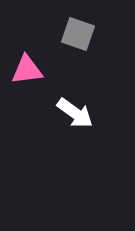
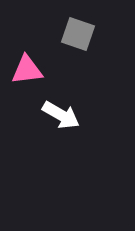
white arrow: moved 14 px left, 2 px down; rotated 6 degrees counterclockwise
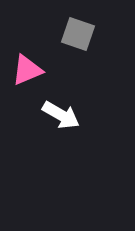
pink triangle: rotated 16 degrees counterclockwise
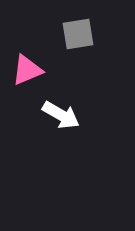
gray square: rotated 28 degrees counterclockwise
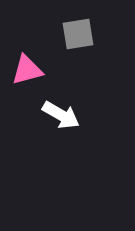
pink triangle: rotated 8 degrees clockwise
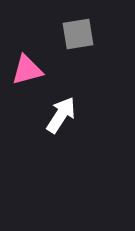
white arrow: rotated 87 degrees counterclockwise
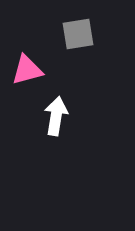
white arrow: moved 5 px left, 1 px down; rotated 24 degrees counterclockwise
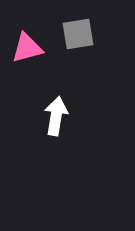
pink triangle: moved 22 px up
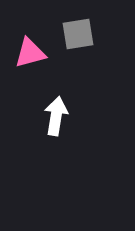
pink triangle: moved 3 px right, 5 px down
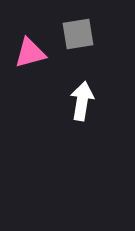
white arrow: moved 26 px right, 15 px up
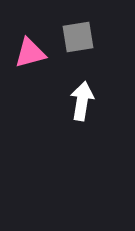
gray square: moved 3 px down
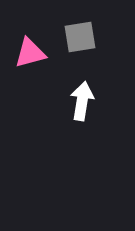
gray square: moved 2 px right
